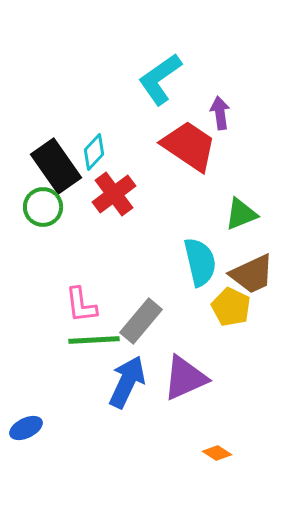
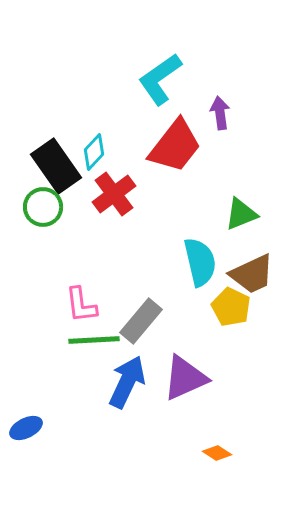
red trapezoid: moved 14 px left; rotated 94 degrees clockwise
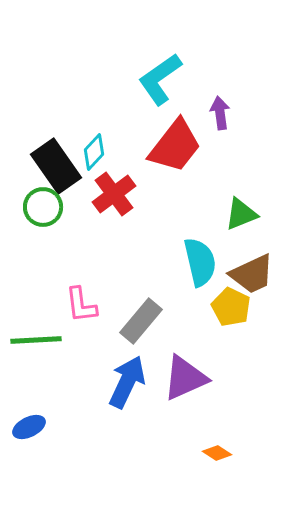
green line: moved 58 px left
blue ellipse: moved 3 px right, 1 px up
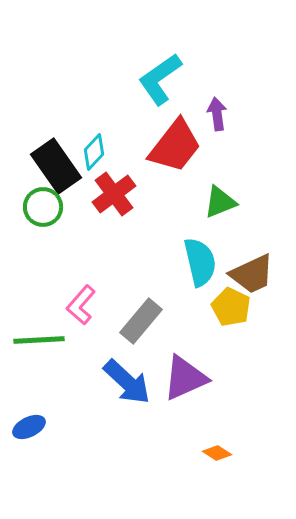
purple arrow: moved 3 px left, 1 px down
green triangle: moved 21 px left, 12 px up
pink L-shape: rotated 48 degrees clockwise
green line: moved 3 px right
blue arrow: rotated 108 degrees clockwise
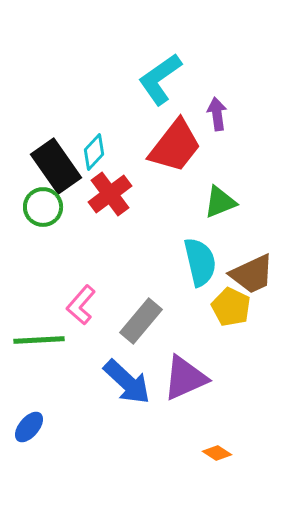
red cross: moved 4 px left
blue ellipse: rotated 24 degrees counterclockwise
